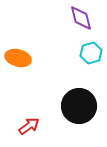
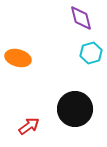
black circle: moved 4 px left, 3 px down
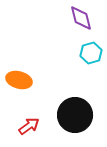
orange ellipse: moved 1 px right, 22 px down
black circle: moved 6 px down
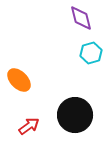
orange ellipse: rotated 30 degrees clockwise
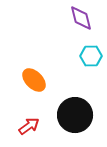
cyan hexagon: moved 3 px down; rotated 15 degrees clockwise
orange ellipse: moved 15 px right
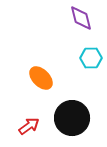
cyan hexagon: moved 2 px down
orange ellipse: moved 7 px right, 2 px up
black circle: moved 3 px left, 3 px down
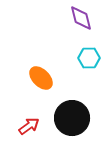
cyan hexagon: moved 2 px left
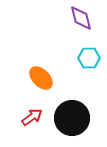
red arrow: moved 3 px right, 9 px up
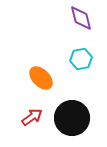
cyan hexagon: moved 8 px left, 1 px down; rotated 10 degrees counterclockwise
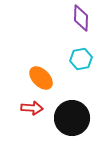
purple diamond: rotated 16 degrees clockwise
red arrow: moved 9 px up; rotated 40 degrees clockwise
